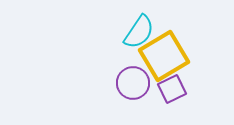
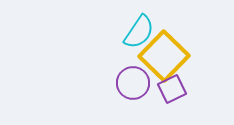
yellow square: rotated 15 degrees counterclockwise
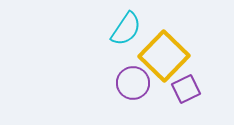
cyan semicircle: moved 13 px left, 3 px up
purple square: moved 14 px right
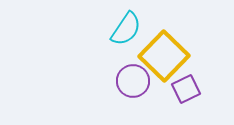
purple circle: moved 2 px up
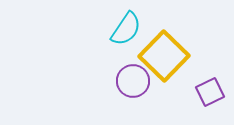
purple square: moved 24 px right, 3 px down
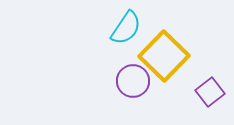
cyan semicircle: moved 1 px up
purple square: rotated 12 degrees counterclockwise
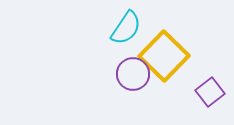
purple circle: moved 7 px up
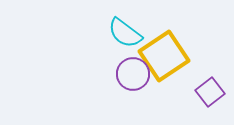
cyan semicircle: moved 1 px left, 5 px down; rotated 93 degrees clockwise
yellow square: rotated 12 degrees clockwise
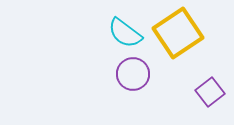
yellow square: moved 14 px right, 23 px up
